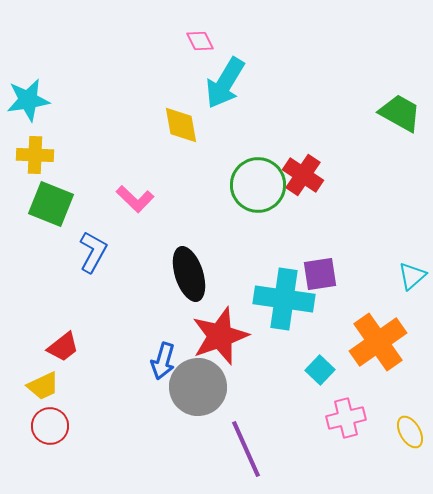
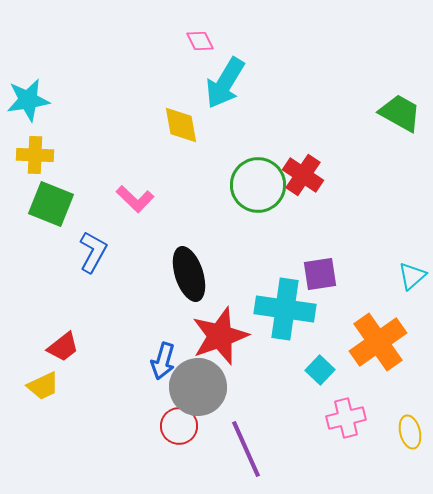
cyan cross: moved 1 px right, 10 px down
red circle: moved 129 px right
yellow ellipse: rotated 16 degrees clockwise
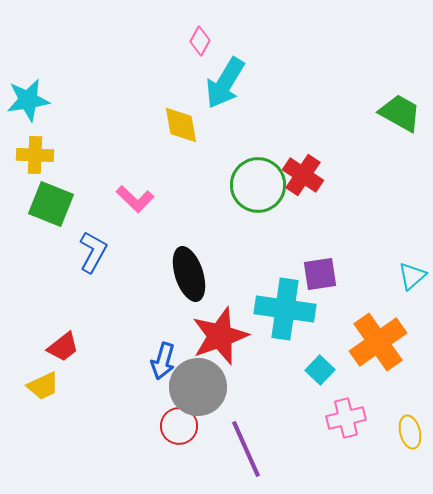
pink diamond: rotated 56 degrees clockwise
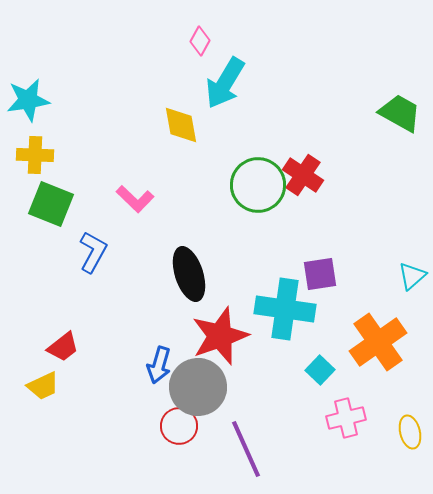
blue arrow: moved 4 px left, 4 px down
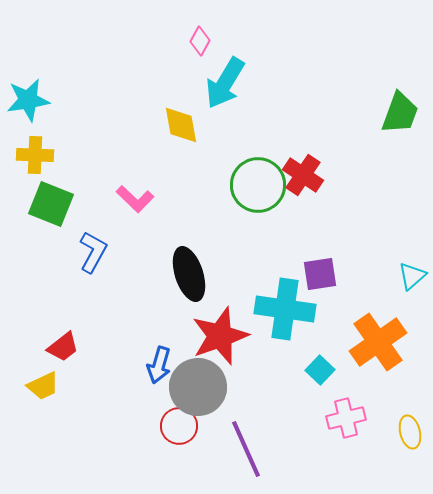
green trapezoid: rotated 81 degrees clockwise
